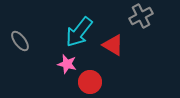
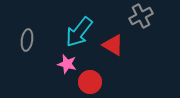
gray ellipse: moved 7 px right, 1 px up; rotated 45 degrees clockwise
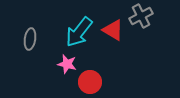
gray ellipse: moved 3 px right, 1 px up
red triangle: moved 15 px up
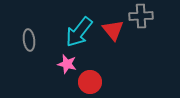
gray cross: rotated 25 degrees clockwise
red triangle: rotated 20 degrees clockwise
gray ellipse: moved 1 px left, 1 px down; rotated 15 degrees counterclockwise
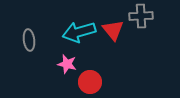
cyan arrow: rotated 36 degrees clockwise
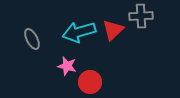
red triangle: rotated 25 degrees clockwise
gray ellipse: moved 3 px right, 1 px up; rotated 20 degrees counterclockwise
pink star: moved 2 px down
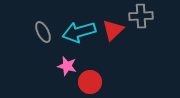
gray ellipse: moved 11 px right, 7 px up
